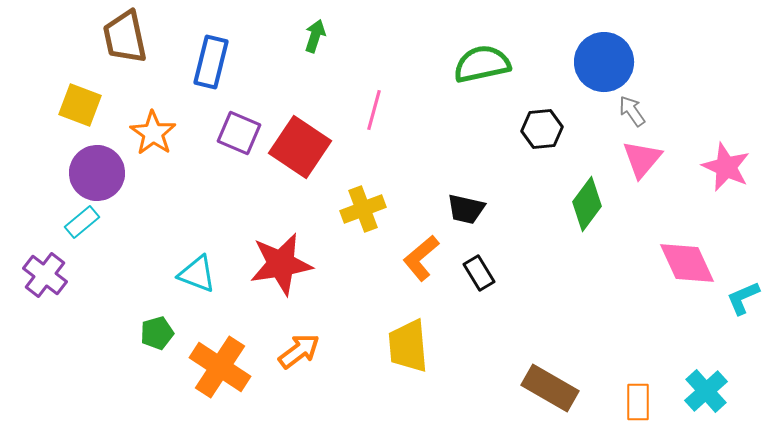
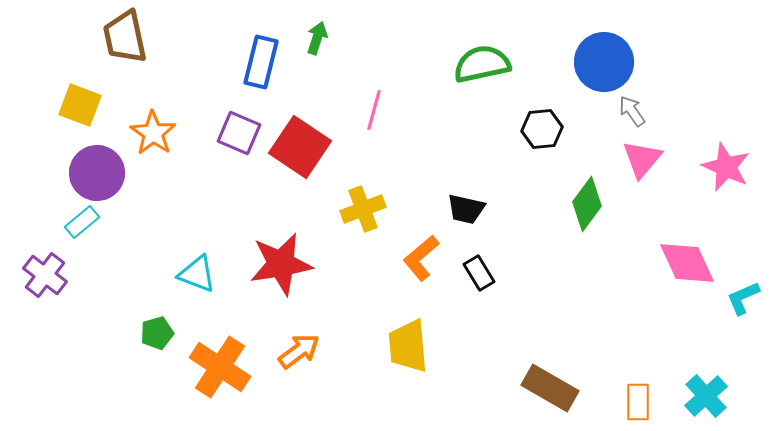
green arrow: moved 2 px right, 2 px down
blue rectangle: moved 50 px right
cyan cross: moved 5 px down
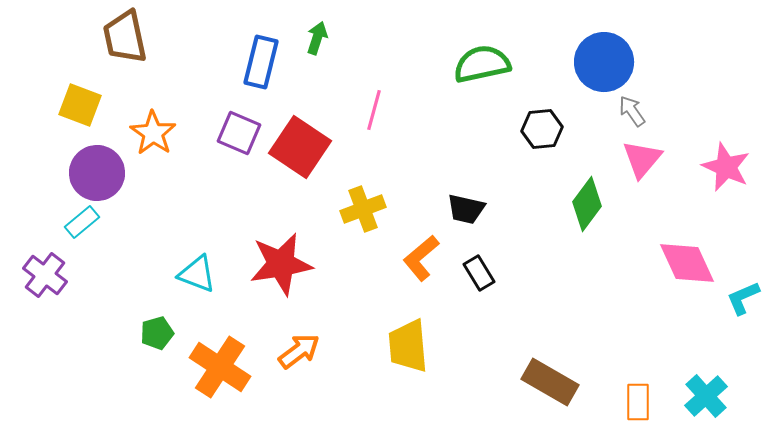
brown rectangle: moved 6 px up
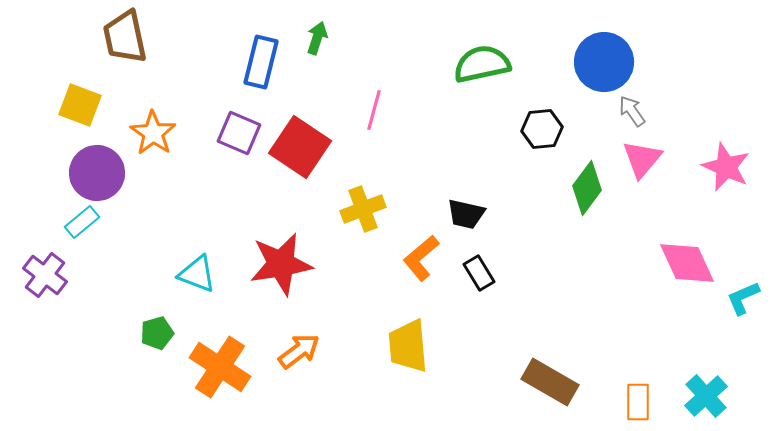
green diamond: moved 16 px up
black trapezoid: moved 5 px down
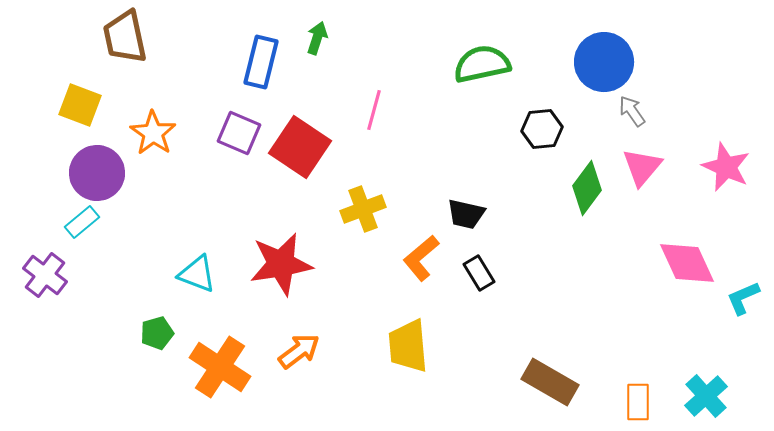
pink triangle: moved 8 px down
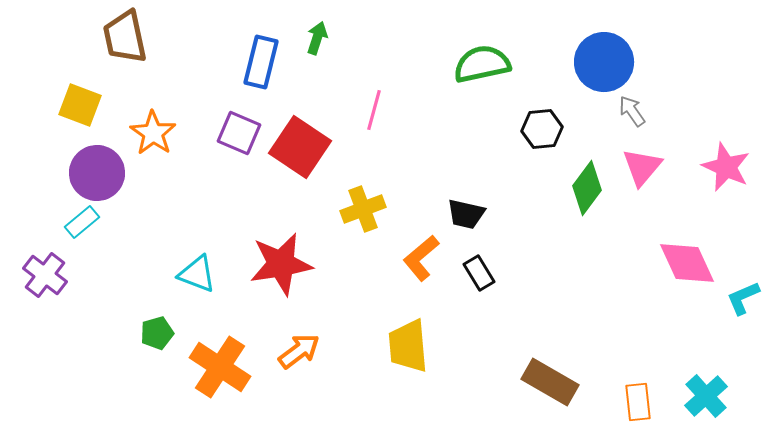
orange rectangle: rotated 6 degrees counterclockwise
